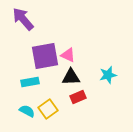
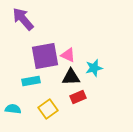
cyan star: moved 14 px left, 7 px up
cyan rectangle: moved 1 px right, 1 px up
cyan semicircle: moved 14 px left, 2 px up; rotated 21 degrees counterclockwise
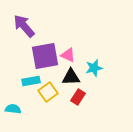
purple arrow: moved 1 px right, 7 px down
red rectangle: rotated 35 degrees counterclockwise
yellow square: moved 17 px up
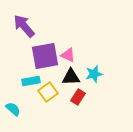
cyan star: moved 6 px down
cyan semicircle: rotated 35 degrees clockwise
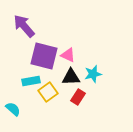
purple square: moved 1 px left; rotated 24 degrees clockwise
cyan star: moved 1 px left
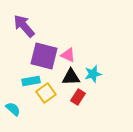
yellow square: moved 2 px left, 1 px down
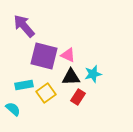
cyan rectangle: moved 7 px left, 4 px down
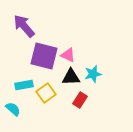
red rectangle: moved 2 px right, 3 px down
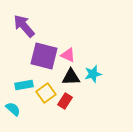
red rectangle: moved 15 px left, 1 px down
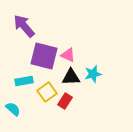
cyan rectangle: moved 4 px up
yellow square: moved 1 px right, 1 px up
